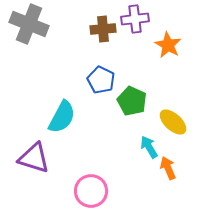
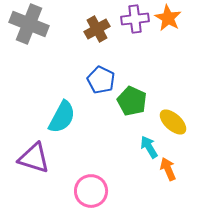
brown cross: moved 6 px left; rotated 25 degrees counterclockwise
orange star: moved 27 px up
orange arrow: moved 1 px down
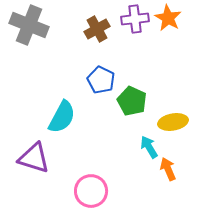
gray cross: moved 1 px down
yellow ellipse: rotated 52 degrees counterclockwise
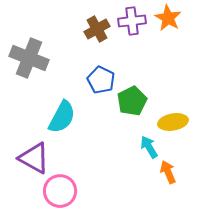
purple cross: moved 3 px left, 2 px down
gray cross: moved 33 px down
green pentagon: rotated 20 degrees clockwise
purple triangle: rotated 12 degrees clockwise
orange arrow: moved 3 px down
pink circle: moved 31 px left
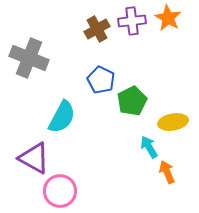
orange arrow: moved 1 px left
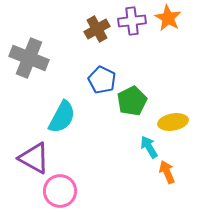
blue pentagon: moved 1 px right
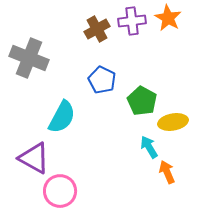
green pentagon: moved 10 px right; rotated 16 degrees counterclockwise
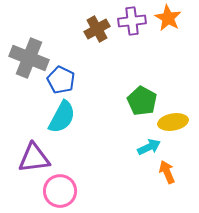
blue pentagon: moved 41 px left
cyan arrow: rotated 95 degrees clockwise
purple triangle: rotated 36 degrees counterclockwise
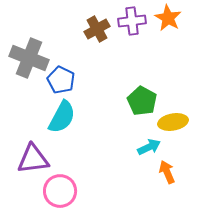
purple triangle: moved 1 px left, 1 px down
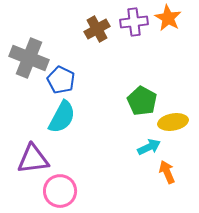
purple cross: moved 2 px right, 1 px down
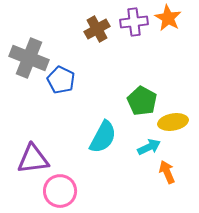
cyan semicircle: moved 41 px right, 20 px down
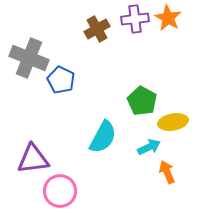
purple cross: moved 1 px right, 3 px up
